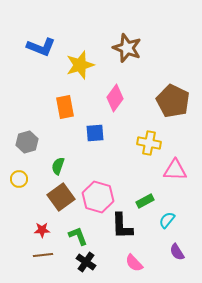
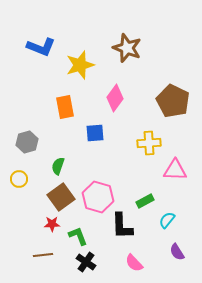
yellow cross: rotated 15 degrees counterclockwise
red star: moved 10 px right, 6 px up
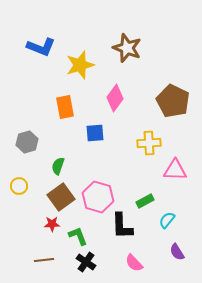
yellow circle: moved 7 px down
brown line: moved 1 px right, 5 px down
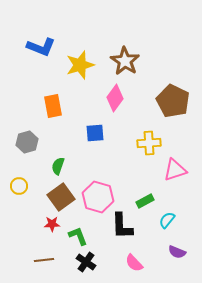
brown star: moved 2 px left, 13 px down; rotated 12 degrees clockwise
orange rectangle: moved 12 px left, 1 px up
pink triangle: rotated 20 degrees counterclockwise
purple semicircle: rotated 36 degrees counterclockwise
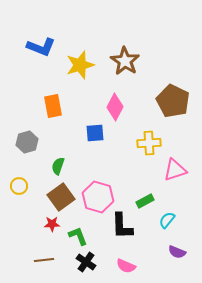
pink diamond: moved 9 px down; rotated 8 degrees counterclockwise
pink semicircle: moved 8 px left, 3 px down; rotated 24 degrees counterclockwise
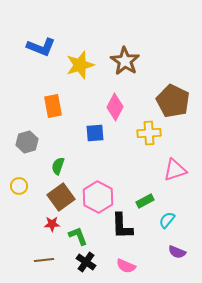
yellow cross: moved 10 px up
pink hexagon: rotated 12 degrees clockwise
